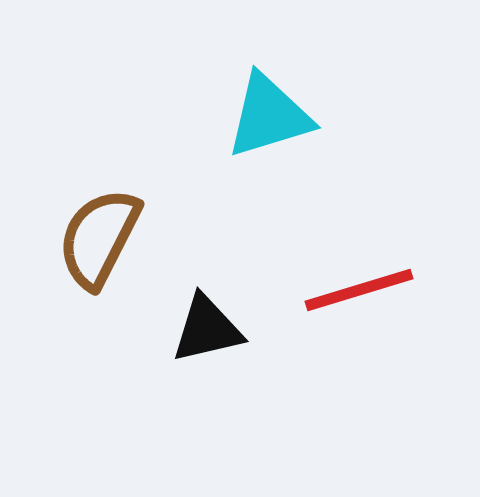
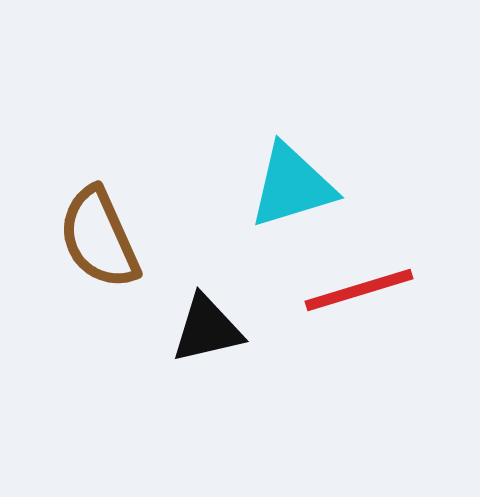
cyan triangle: moved 23 px right, 70 px down
brown semicircle: rotated 51 degrees counterclockwise
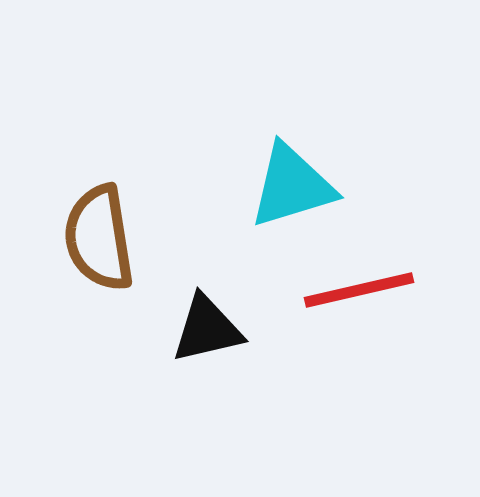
brown semicircle: rotated 15 degrees clockwise
red line: rotated 4 degrees clockwise
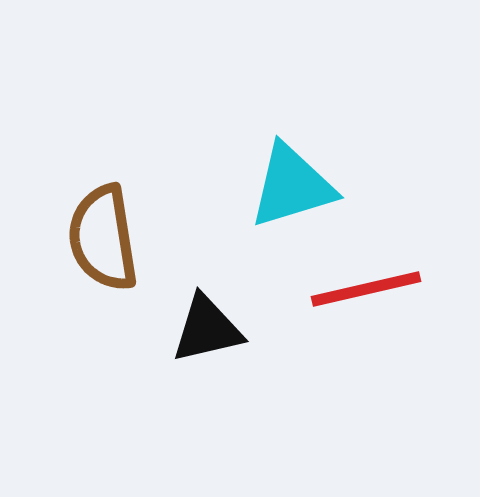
brown semicircle: moved 4 px right
red line: moved 7 px right, 1 px up
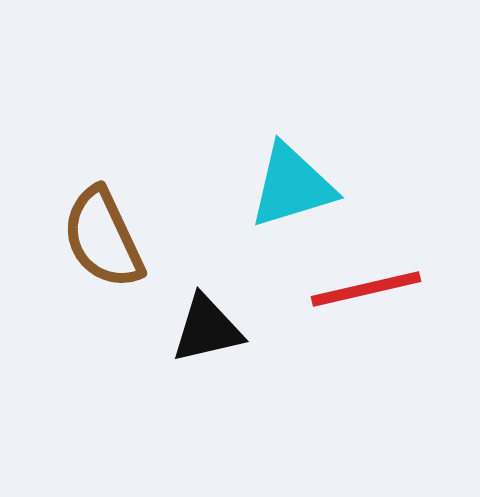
brown semicircle: rotated 16 degrees counterclockwise
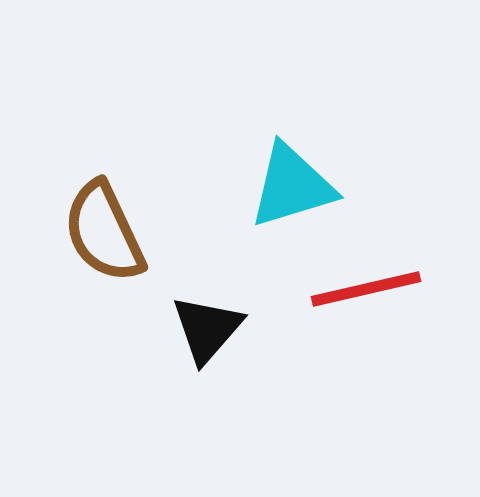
brown semicircle: moved 1 px right, 6 px up
black triangle: rotated 36 degrees counterclockwise
